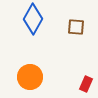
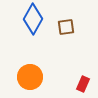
brown square: moved 10 px left; rotated 12 degrees counterclockwise
red rectangle: moved 3 px left
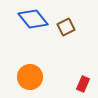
blue diamond: rotated 68 degrees counterclockwise
brown square: rotated 18 degrees counterclockwise
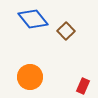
brown square: moved 4 px down; rotated 18 degrees counterclockwise
red rectangle: moved 2 px down
